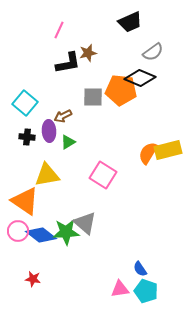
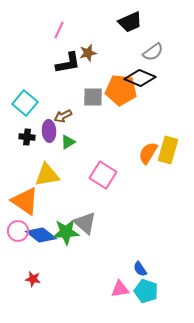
yellow rectangle: rotated 60 degrees counterclockwise
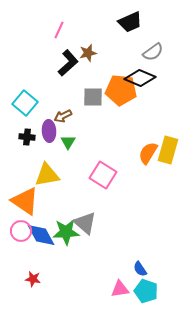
black L-shape: rotated 32 degrees counterclockwise
green triangle: rotated 28 degrees counterclockwise
pink circle: moved 3 px right
blue diamond: rotated 24 degrees clockwise
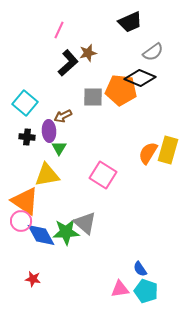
green triangle: moved 9 px left, 6 px down
pink circle: moved 10 px up
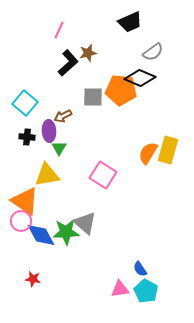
cyan pentagon: rotated 10 degrees clockwise
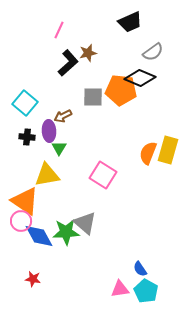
orange semicircle: rotated 10 degrees counterclockwise
blue diamond: moved 2 px left, 1 px down
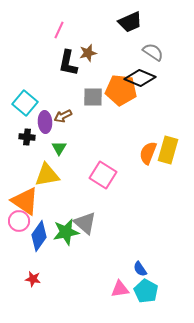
gray semicircle: rotated 110 degrees counterclockwise
black L-shape: rotated 144 degrees clockwise
purple ellipse: moved 4 px left, 9 px up
pink circle: moved 2 px left
green star: rotated 8 degrees counterclockwise
blue diamond: rotated 64 degrees clockwise
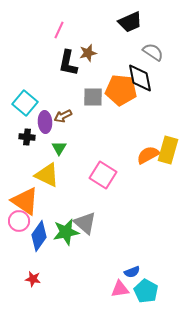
black diamond: rotated 56 degrees clockwise
orange semicircle: moved 2 px down; rotated 40 degrees clockwise
yellow triangle: rotated 36 degrees clockwise
blue semicircle: moved 8 px left, 3 px down; rotated 77 degrees counterclockwise
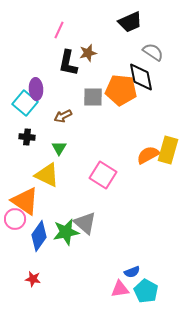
black diamond: moved 1 px right, 1 px up
purple ellipse: moved 9 px left, 33 px up
pink circle: moved 4 px left, 2 px up
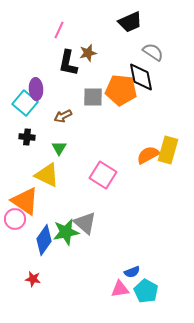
blue diamond: moved 5 px right, 4 px down
